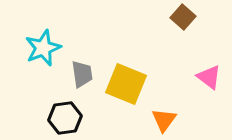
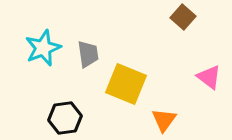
gray trapezoid: moved 6 px right, 20 px up
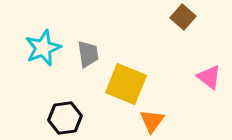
orange triangle: moved 12 px left, 1 px down
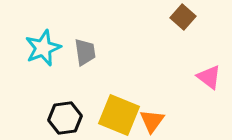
gray trapezoid: moved 3 px left, 2 px up
yellow square: moved 7 px left, 31 px down
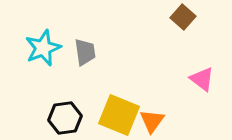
pink triangle: moved 7 px left, 2 px down
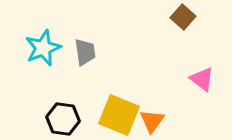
black hexagon: moved 2 px left, 1 px down; rotated 16 degrees clockwise
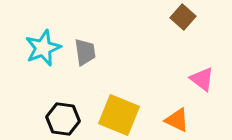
orange triangle: moved 25 px right, 1 px up; rotated 40 degrees counterclockwise
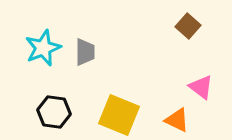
brown square: moved 5 px right, 9 px down
gray trapezoid: rotated 8 degrees clockwise
pink triangle: moved 1 px left, 8 px down
black hexagon: moved 9 px left, 7 px up
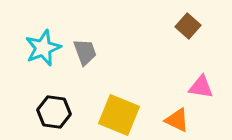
gray trapezoid: rotated 20 degrees counterclockwise
pink triangle: rotated 28 degrees counterclockwise
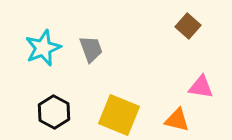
gray trapezoid: moved 6 px right, 3 px up
black hexagon: rotated 20 degrees clockwise
orange triangle: rotated 12 degrees counterclockwise
